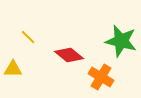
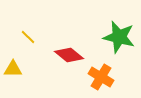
green star: moved 2 px left, 4 px up
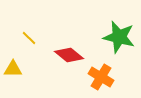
yellow line: moved 1 px right, 1 px down
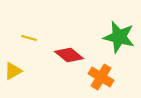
yellow line: rotated 28 degrees counterclockwise
yellow triangle: moved 2 px down; rotated 30 degrees counterclockwise
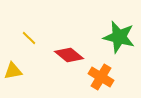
yellow line: rotated 28 degrees clockwise
yellow triangle: rotated 18 degrees clockwise
